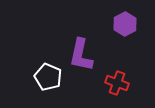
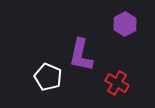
red cross: rotated 10 degrees clockwise
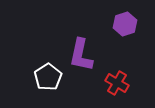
purple hexagon: rotated 10 degrees clockwise
white pentagon: rotated 16 degrees clockwise
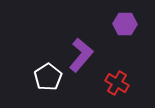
purple hexagon: rotated 20 degrees clockwise
purple L-shape: rotated 152 degrees counterclockwise
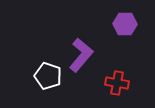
white pentagon: moved 1 px up; rotated 20 degrees counterclockwise
red cross: rotated 20 degrees counterclockwise
